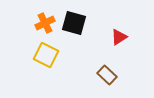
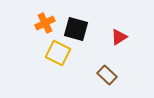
black square: moved 2 px right, 6 px down
yellow square: moved 12 px right, 2 px up
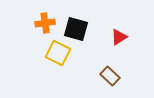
orange cross: rotated 18 degrees clockwise
brown rectangle: moved 3 px right, 1 px down
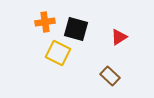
orange cross: moved 1 px up
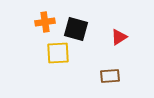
yellow square: rotated 30 degrees counterclockwise
brown rectangle: rotated 48 degrees counterclockwise
